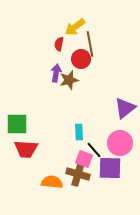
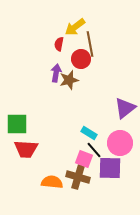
cyan rectangle: moved 10 px right, 1 px down; rotated 56 degrees counterclockwise
brown cross: moved 3 px down
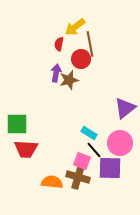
pink square: moved 2 px left, 2 px down
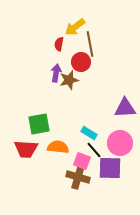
red circle: moved 3 px down
purple triangle: rotated 35 degrees clockwise
green square: moved 22 px right; rotated 10 degrees counterclockwise
orange semicircle: moved 6 px right, 35 px up
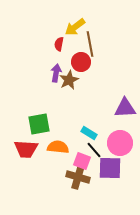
brown star: rotated 12 degrees counterclockwise
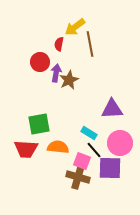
red circle: moved 41 px left
purple triangle: moved 13 px left, 1 px down
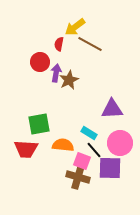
brown line: rotated 50 degrees counterclockwise
orange semicircle: moved 5 px right, 2 px up
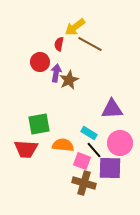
brown cross: moved 6 px right, 6 px down
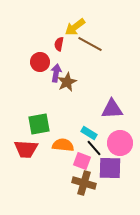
brown star: moved 2 px left, 2 px down
black line: moved 2 px up
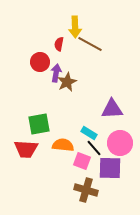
yellow arrow: rotated 55 degrees counterclockwise
brown cross: moved 2 px right, 7 px down
